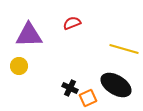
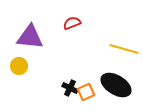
purple triangle: moved 1 px right, 2 px down; rotated 8 degrees clockwise
orange square: moved 2 px left, 6 px up
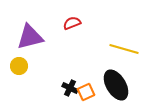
purple triangle: rotated 20 degrees counterclockwise
black ellipse: rotated 28 degrees clockwise
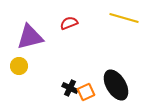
red semicircle: moved 3 px left
yellow line: moved 31 px up
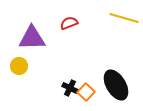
purple triangle: moved 2 px right, 1 px down; rotated 12 degrees clockwise
orange square: rotated 24 degrees counterclockwise
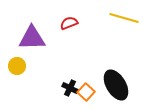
yellow circle: moved 2 px left
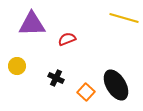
red semicircle: moved 2 px left, 16 px down
purple triangle: moved 14 px up
black cross: moved 14 px left, 10 px up
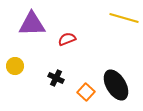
yellow circle: moved 2 px left
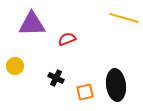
black ellipse: rotated 24 degrees clockwise
orange square: moved 1 px left; rotated 36 degrees clockwise
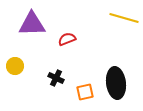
black ellipse: moved 2 px up
